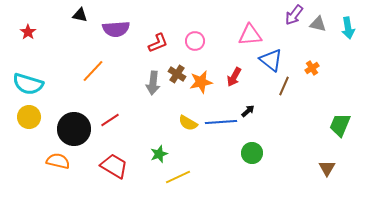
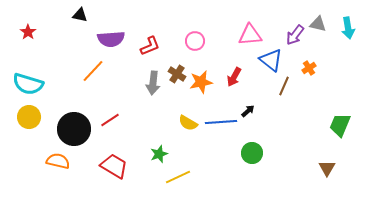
purple arrow: moved 1 px right, 20 px down
purple semicircle: moved 5 px left, 10 px down
red L-shape: moved 8 px left, 3 px down
orange cross: moved 3 px left
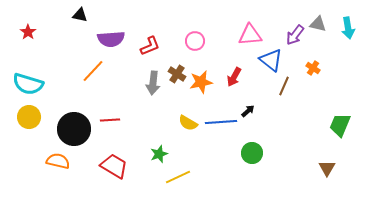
orange cross: moved 4 px right; rotated 24 degrees counterclockwise
red line: rotated 30 degrees clockwise
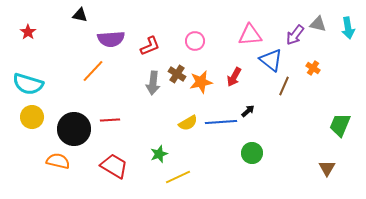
yellow circle: moved 3 px right
yellow semicircle: rotated 60 degrees counterclockwise
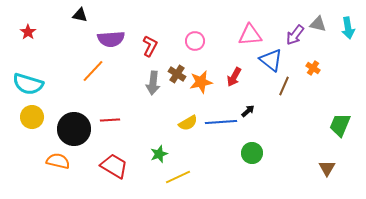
red L-shape: rotated 40 degrees counterclockwise
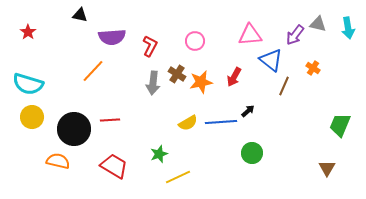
purple semicircle: moved 1 px right, 2 px up
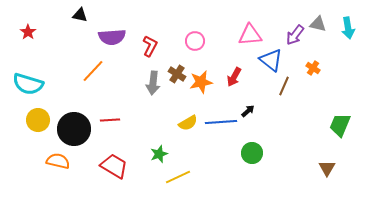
yellow circle: moved 6 px right, 3 px down
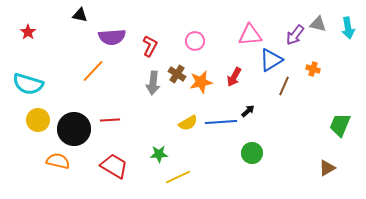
blue triangle: rotated 50 degrees clockwise
orange cross: moved 1 px down; rotated 16 degrees counterclockwise
green star: rotated 18 degrees clockwise
brown triangle: rotated 30 degrees clockwise
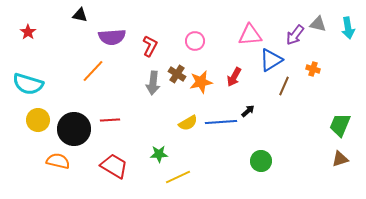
green circle: moved 9 px right, 8 px down
brown triangle: moved 13 px right, 9 px up; rotated 12 degrees clockwise
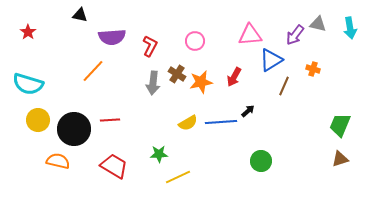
cyan arrow: moved 2 px right
